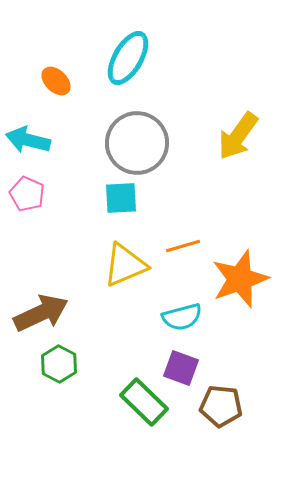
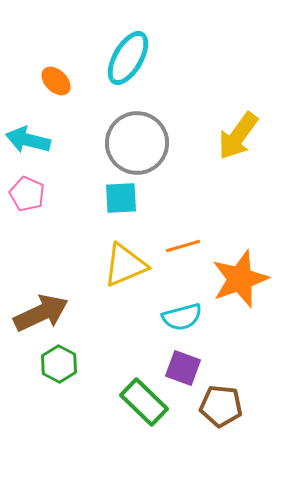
purple square: moved 2 px right
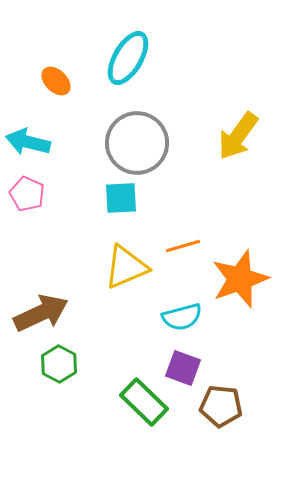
cyan arrow: moved 2 px down
yellow triangle: moved 1 px right, 2 px down
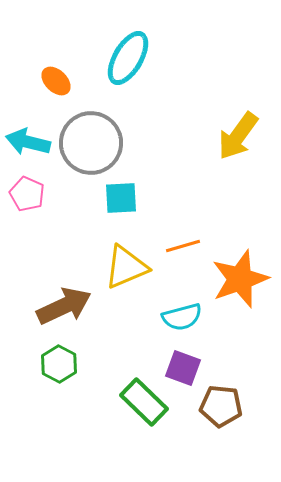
gray circle: moved 46 px left
brown arrow: moved 23 px right, 7 px up
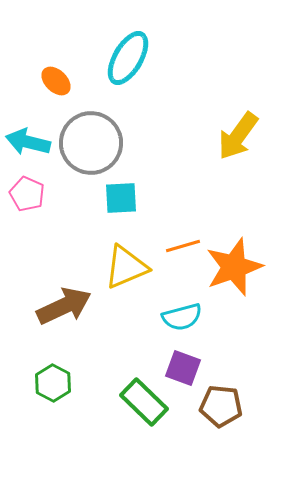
orange star: moved 6 px left, 12 px up
green hexagon: moved 6 px left, 19 px down
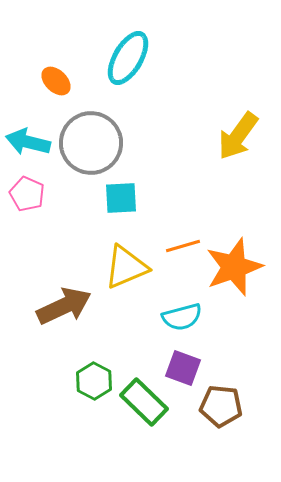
green hexagon: moved 41 px right, 2 px up
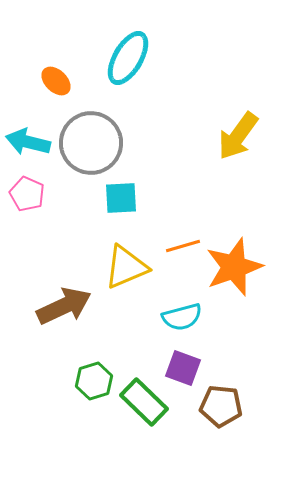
green hexagon: rotated 15 degrees clockwise
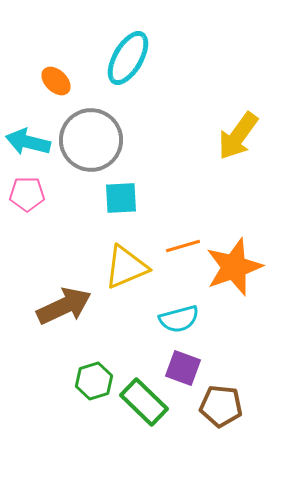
gray circle: moved 3 px up
pink pentagon: rotated 24 degrees counterclockwise
cyan semicircle: moved 3 px left, 2 px down
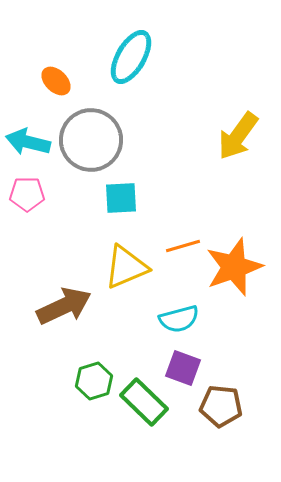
cyan ellipse: moved 3 px right, 1 px up
